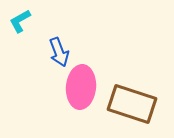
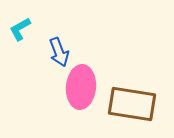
cyan L-shape: moved 8 px down
brown rectangle: rotated 9 degrees counterclockwise
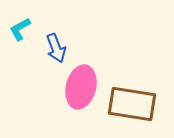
blue arrow: moved 3 px left, 4 px up
pink ellipse: rotated 9 degrees clockwise
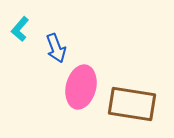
cyan L-shape: rotated 20 degrees counterclockwise
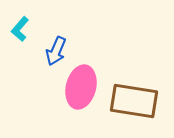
blue arrow: moved 3 px down; rotated 44 degrees clockwise
brown rectangle: moved 2 px right, 3 px up
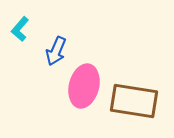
pink ellipse: moved 3 px right, 1 px up
